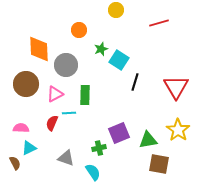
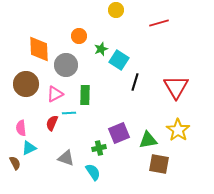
orange circle: moved 6 px down
pink semicircle: rotated 98 degrees counterclockwise
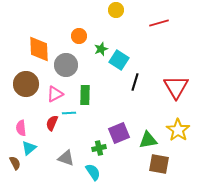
cyan triangle: rotated 14 degrees counterclockwise
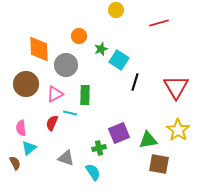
cyan line: moved 1 px right; rotated 16 degrees clockwise
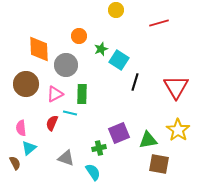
green rectangle: moved 3 px left, 1 px up
